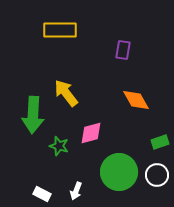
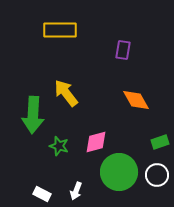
pink diamond: moved 5 px right, 9 px down
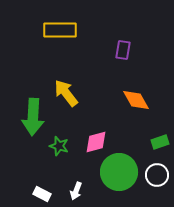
green arrow: moved 2 px down
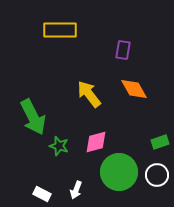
yellow arrow: moved 23 px right, 1 px down
orange diamond: moved 2 px left, 11 px up
green arrow: rotated 30 degrees counterclockwise
white arrow: moved 1 px up
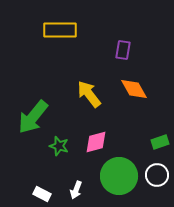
green arrow: rotated 66 degrees clockwise
green circle: moved 4 px down
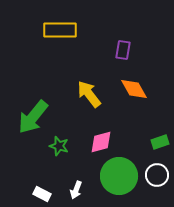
pink diamond: moved 5 px right
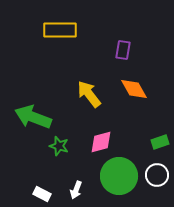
green arrow: rotated 72 degrees clockwise
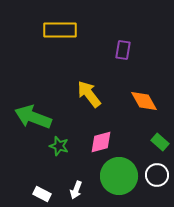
orange diamond: moved 10 px right, 12 px down
green rectangle: rotated 60 degrees clockwise
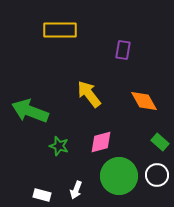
green arrow: moved 3 px left, 6 px up
white rectangle: moved 1 px down; rotated 12 degrees counterclockwise
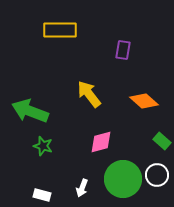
orange diamond: rotated 20 degrees counterclockwise
green rectangle: moved 2 px right, 1 px up
green star: moved 16 px left
green circle: moved 4 px right, 3 px down
white arrow: moved 6 px right, 2 px up
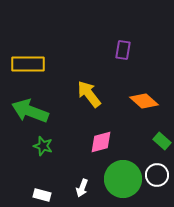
yellow rectangle: moved 32 px left, 34 px down
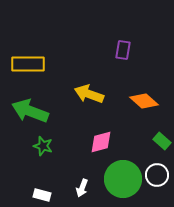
yellow arrow: rotated 32 degrees counterclockwise
